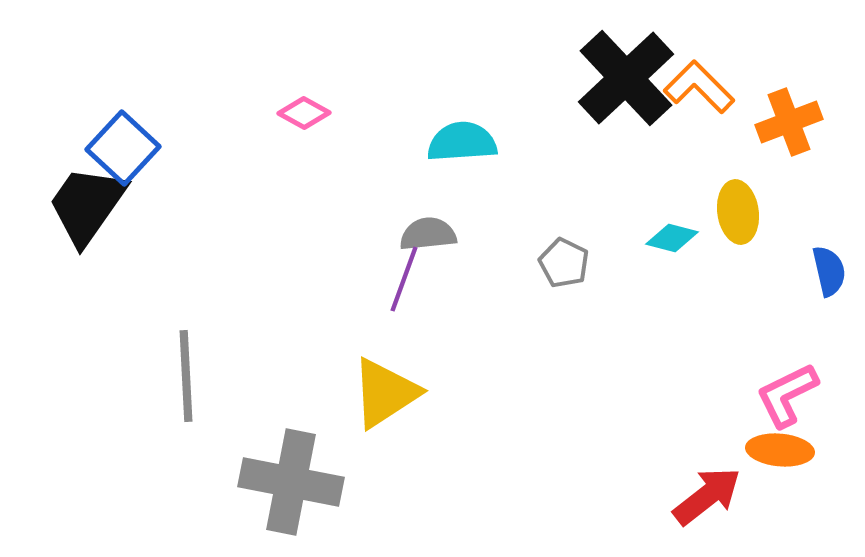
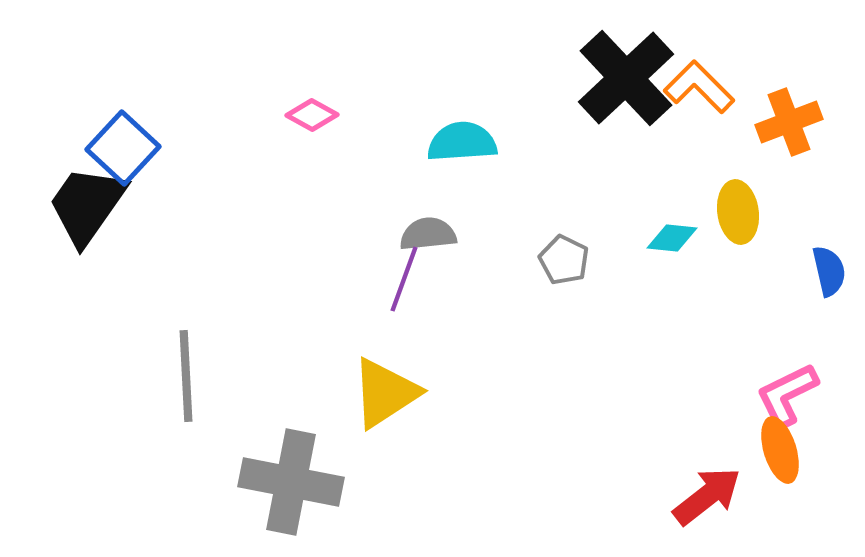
pink diamond: moved 8 px right, 2 px down
cyan diamond: rotated 9 degrees counterclockwise
gray pentagon: moved 3 px up
orange ellipse: rotated 68 degrees clockwise
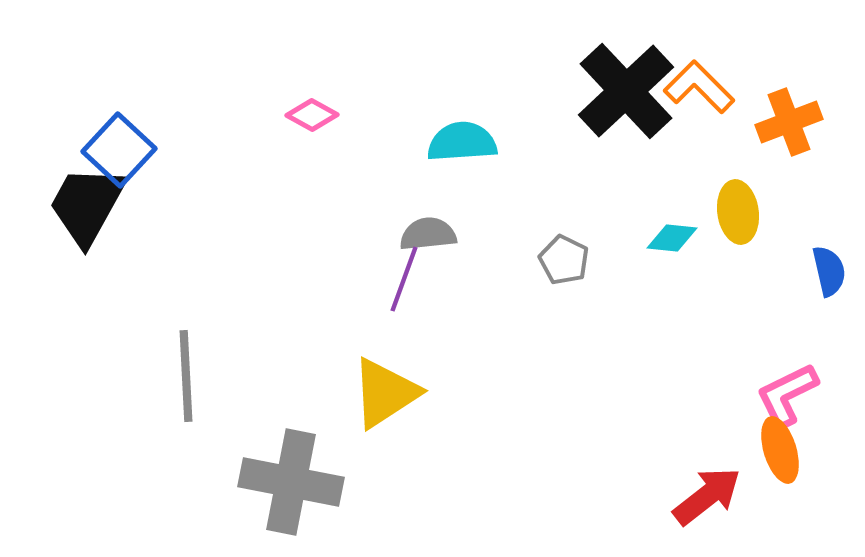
black cross: moved 13 px down
blue square: moved 4 px left, 2 px down
black trapezoid: rotated 6 degrees counterclockwise
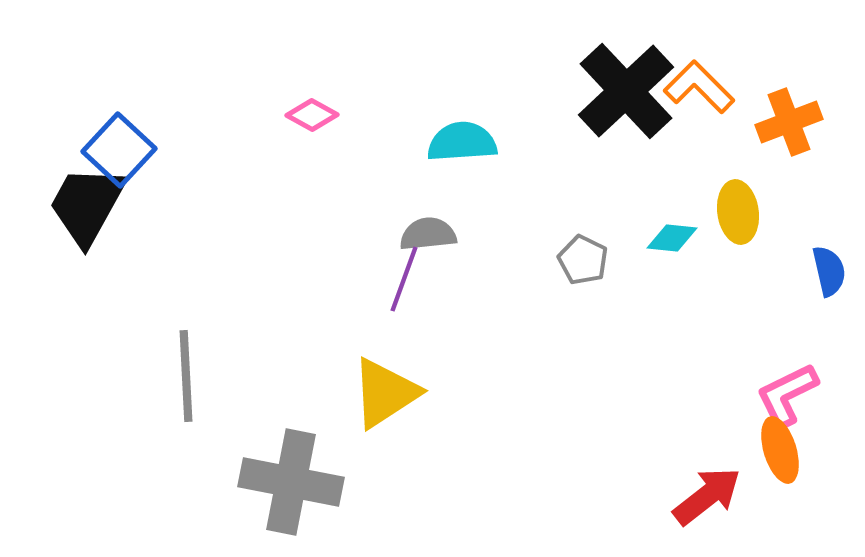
gray pentagon: moved 19 px right
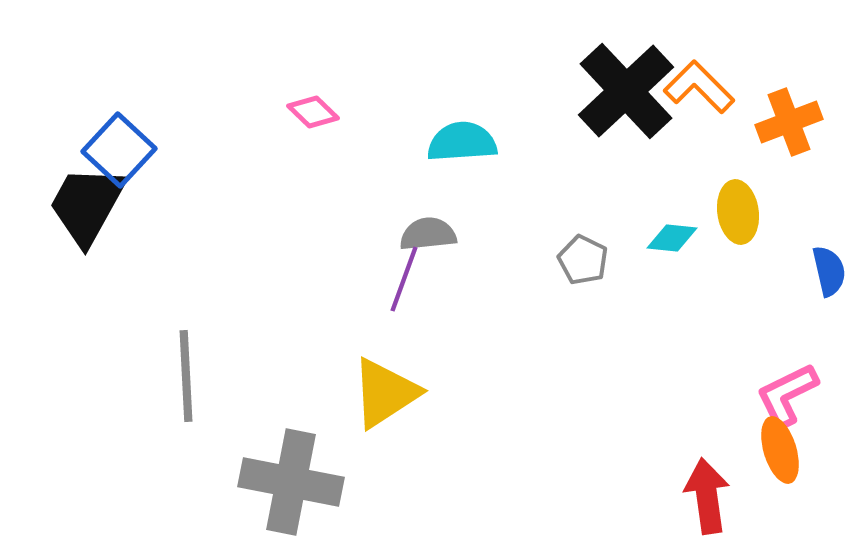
pink diamond: moved 1 px right, 3 px up; rotated 15 degrees clockwise
red arrow: rotated 60 degrees counterclockwise
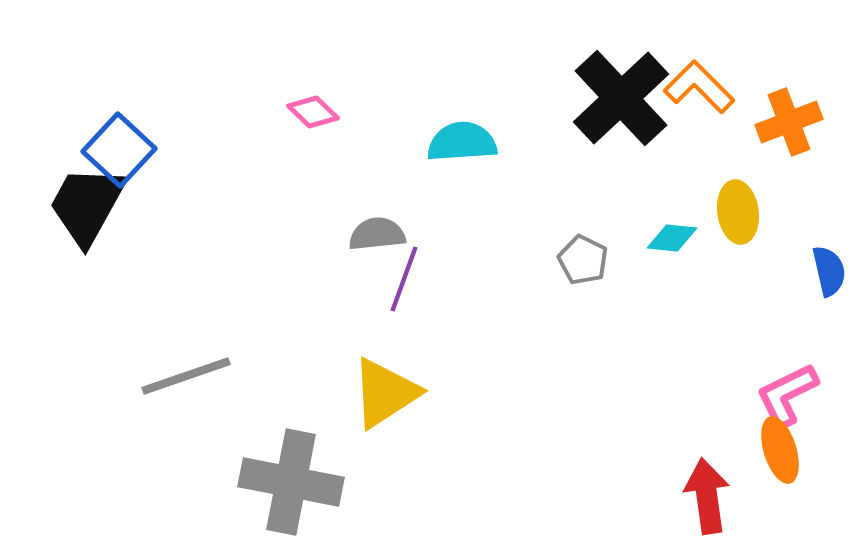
black cross: moved 5 px left, 7 px down
gray semicircle: moved 51 px left
gray line: rotated 74 degrees clockwise
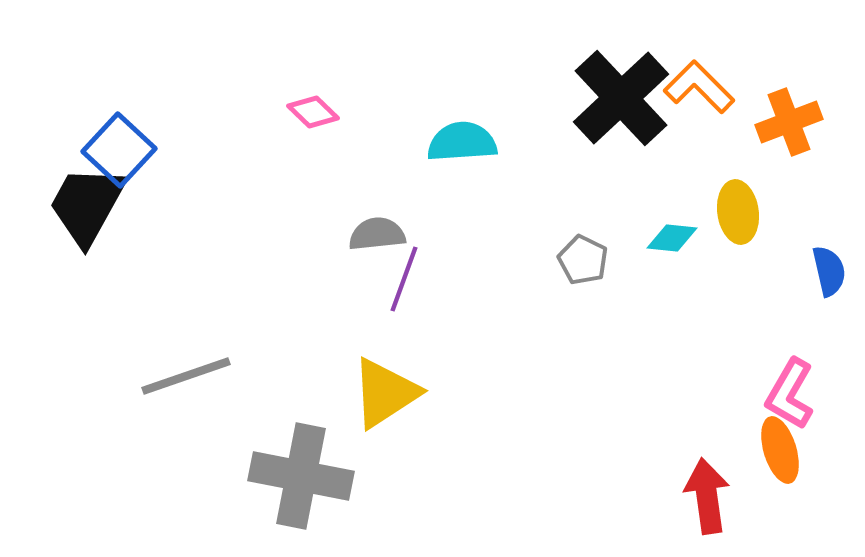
pink L-shape: moved 3 px right, 1 px up; rotated 34 degrees counterclockwise
gray cross: moved 10 px right, 6 px up
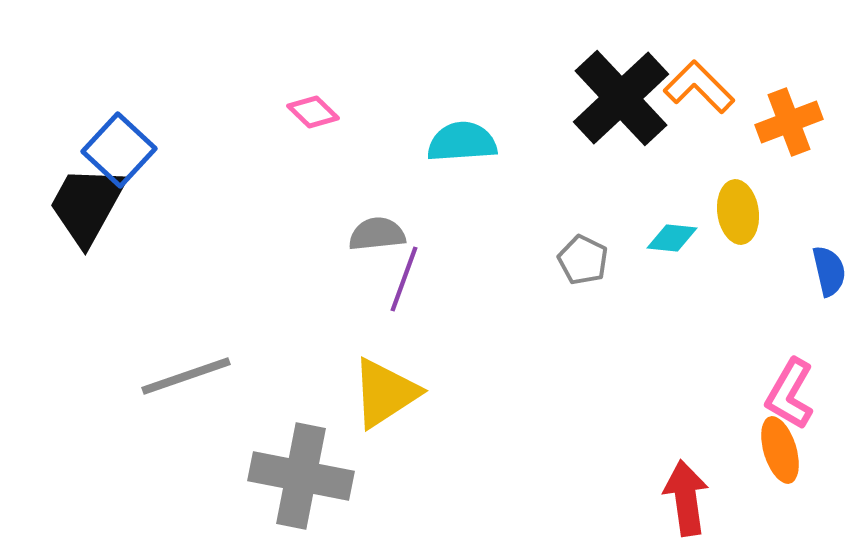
red arrow: moved 21 px left, 2 px down
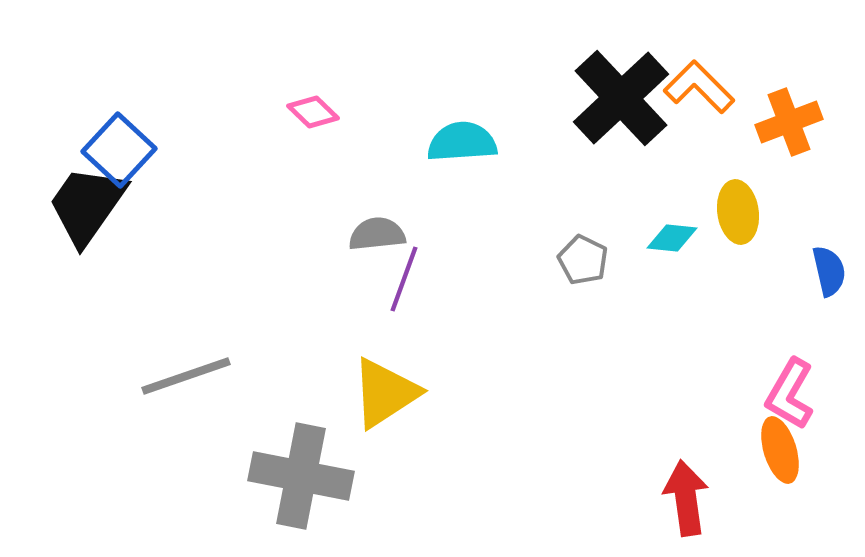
black trapezoid: rotated 6 degrees clockwise
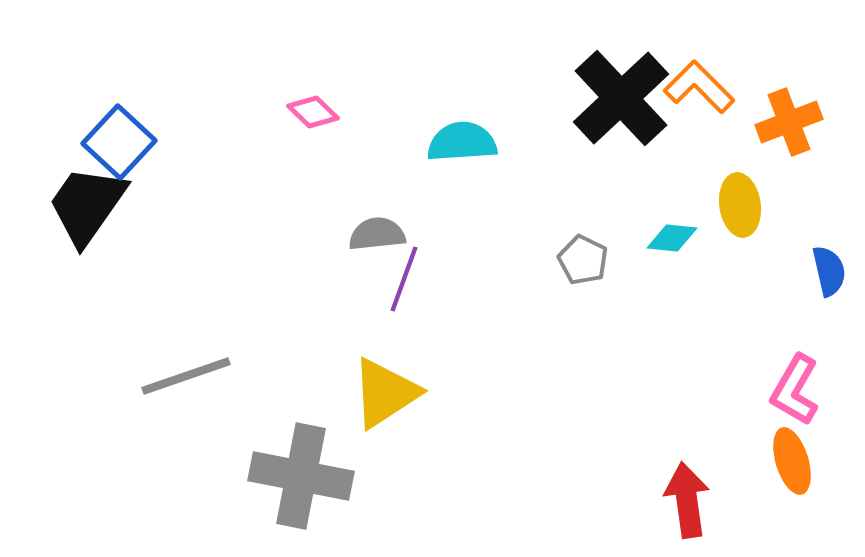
blue square: moved 8 px up
yellow ellipse: moved 2 px right, 7 px up
pink L-shape: moved 5 px right, 4 px up
orange ellipse: moved 12 px right, 11 px down
red arrow: moved 1 px right, 2 px down
